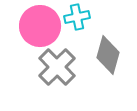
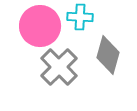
cyan cross: moved 3 px right; rotated 15 degrees clockwise
gray cross: moved 2 px right
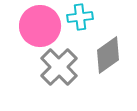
cyan cross: rotated 10 degrees counterclockwise
gray diamond: rotated 39 degrees clockwise
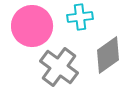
pink circle: moved 8 px left
gray cross: rotated 9 degrees counterclockwise
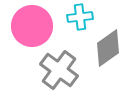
gray diamond: moved 7 px up
gray cross: moved 3 px down
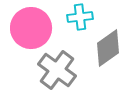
pink circle: moved 1 px left, 2 px down
gray cross: moved 2 px left
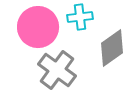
pink circle: moved 7 px right, 1 px up
gray diamond: moved 4 px right
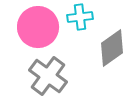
gray cross: moved 9 px left, 6 px down
